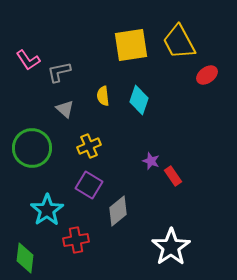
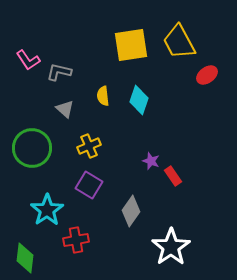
gray L-shape: rotated 25 degrees clockwise
gray diamond: moved 13 px right; rotated 16 degrees counterclockwise
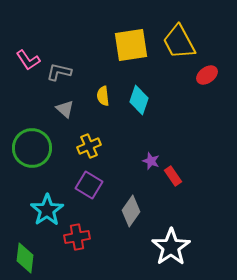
red cross: moved 1 px right, 3 px up
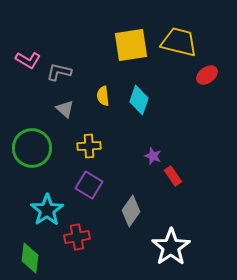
yellow trapezoid: rotated 132 degrees clockwise
pink L-shape: rotated 25 degrees counterclockwise
yellow cross: rotated 20 degrees clockwise
purple star: moved 2 px right, 5 px up
green diamond: moved 5 px right
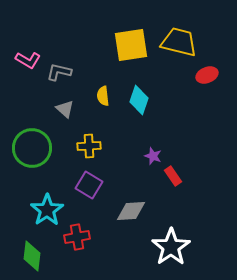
red ellipse: rotated 15 degrees clockwise
gray diamond: rotated 52 degrees clockwise
green diamond: moved 2 px right, 2 px up
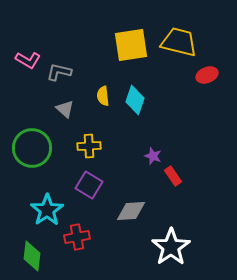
cyan diamond: moved 4 px left
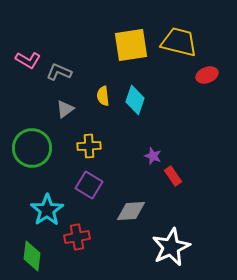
gray L-shape: rotated 10 degrees clockwise
gray triangle: rotated 42 degrees clockwise
white star: rotated 9 degrees clockwise
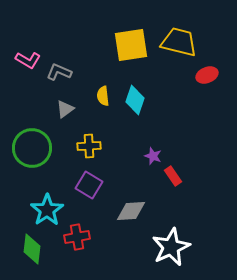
green diamond: moved 7 px up
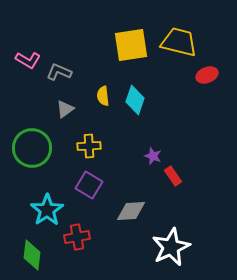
green diamond: moved 6 px down
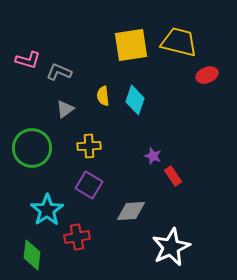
pink L-shape: rotated 15 degrees counterclockwise
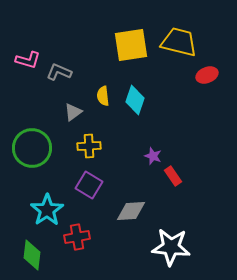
gray triangle: moved 8 px right, 3 px down
white star: rotated 30 degrees clockwise
